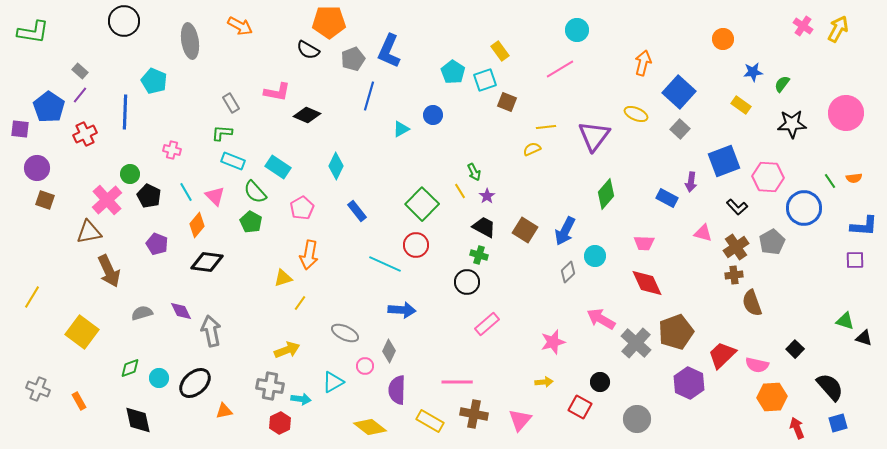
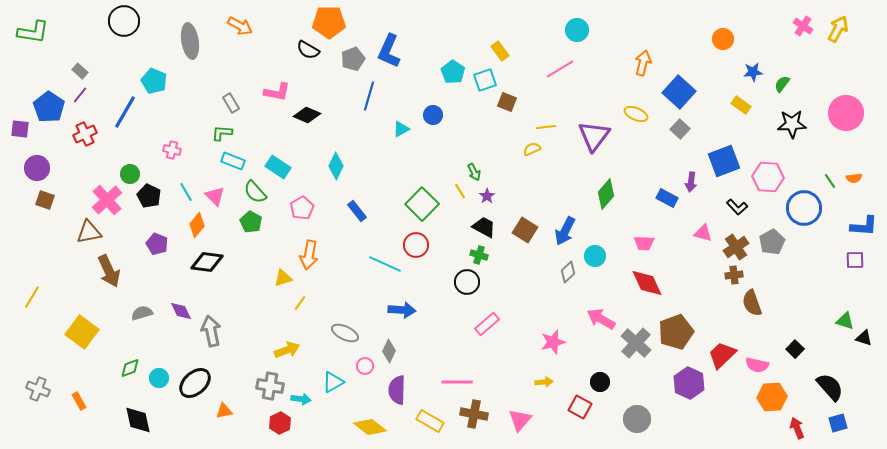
blue line at (125, 112): rotated 28 degrees clockwise
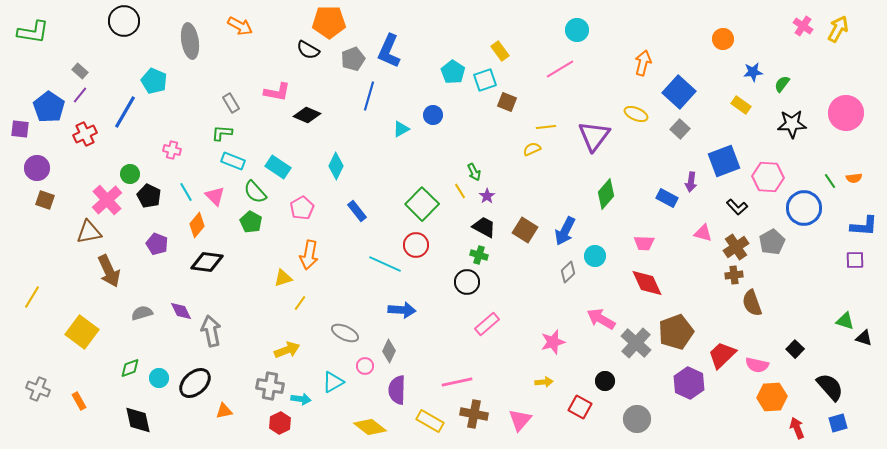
pink line at (457, 382): rotated 12 degrees counterclockwise
black circle at (600, 382): moved 5 px right, 1 px up
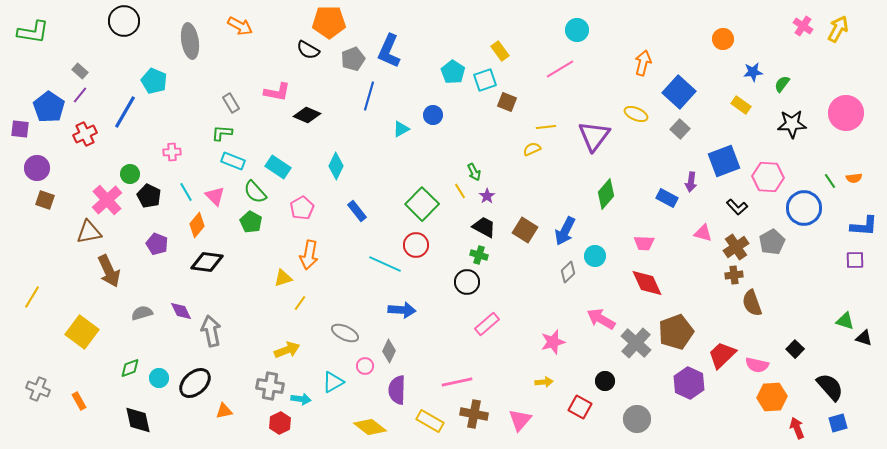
pink cross at (172, 150): moved 2 px down; rotated 18 degrees counterclockwise
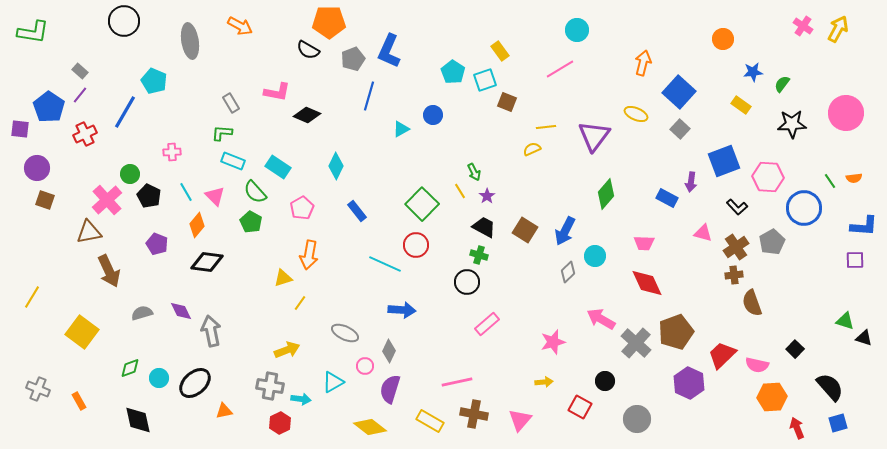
purple semicircle at (397, 390): moved 7 px left, 1 px up; rotated 16 degrees clockwise
